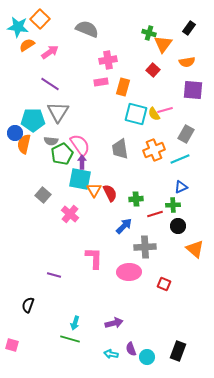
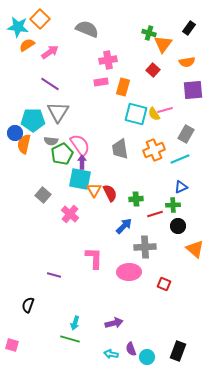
purple square at (193, 90): rotated 10 degrees counterclockwise
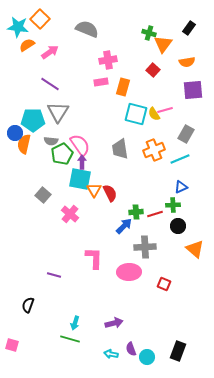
green cross at (136, 199): moved 13 px down
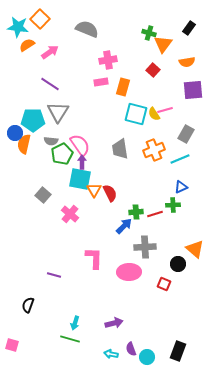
black circle at (178, 226): moved 38 px down
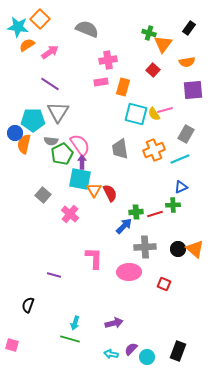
black circle at (178, 264): moved 15 px up
purple semicircle at (131, 349): rotated 64 degrees clockwise
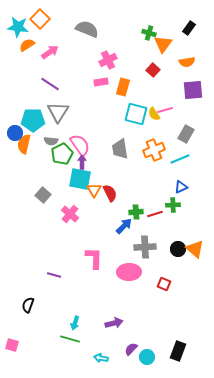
pink cross at (108, 60): rotated 18 degrees counterclockwise
cyan arrow at (111, 354): moved 10 px left, 4 px down
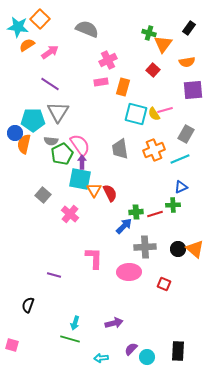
black rectangle at (178, 351): rotated 18 degrees counterclockwise
cyan arrow at (101, 358): rotated 16 degrees counterclockwise
